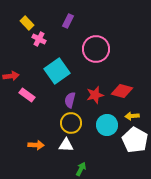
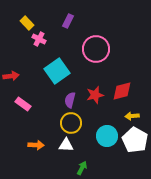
red diamond: rotated 30 degrees counterclockwise
pink rectangle: moved 4 px left, 9 px down
cyan circle: moved 11 px down
green arrow: moved 1 px right, 1 px up
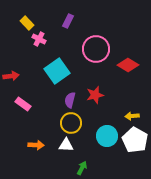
red diamond: moved 6 px right, 26 px up; rotated 45 degrees clockwise
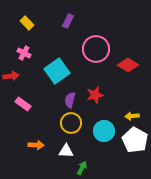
pink cross: moved 15 px left, 14 px down
cyan circle: moved 3 px left, 5 px up
white triangle: moved 6 px down
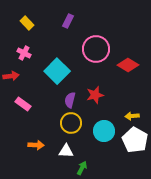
cyan square: rotated 10 degrees counterclockwise
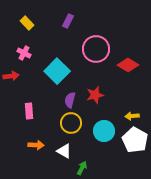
pink rectangle: moved 6 px right, 7 px down; rotated 49 degrees clockwise
white triangle: moved 2 px left; rotated 28 degrees clockwise
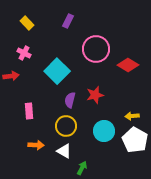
yellow circle: moved 5 px left, 3 px down
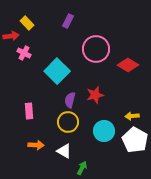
red arrow: moved 40 px up
yellow circle: moved 2 px right, 4 px up
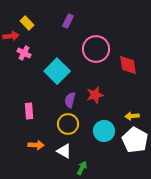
red diamond: rotated 50 degrees clockwise
yellow circle: moved 2 px down
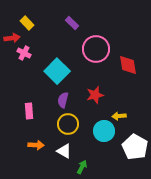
purple rectangle: moved 4 px right, 2 px down; rotated 72 degrees counterclockwise
red arrow: moved 1 px right, 2 px down
purple semicircle: moved 7 px left
yellow arrow: moved 13 px left
white pentagon: moved 7 px down
green arrow: moved 1 px up
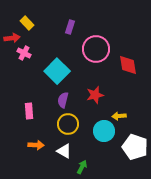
purple rectangle: moved 2 px left, 4 px down; rotated 64 degrees clockwise
white pentagon: rotated 10 degrees counterclockwise
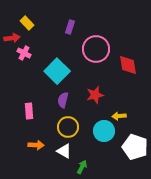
yellow circle: moved 3 px down
